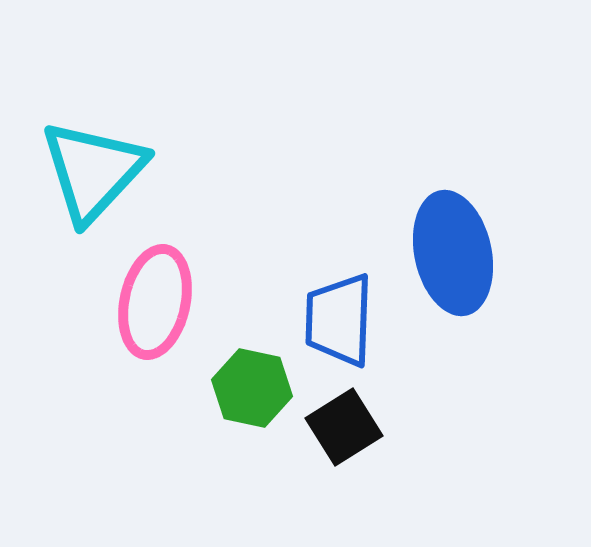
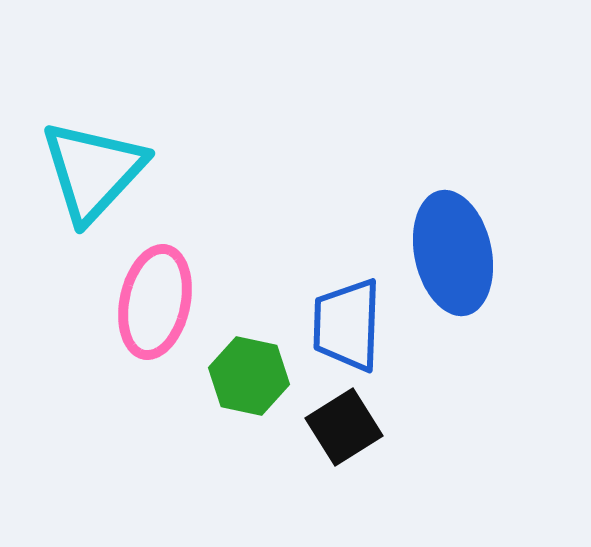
blue trapezoid: moved 8 px right, 5 px down
green hexagon: moved 3 px left, 12 px up
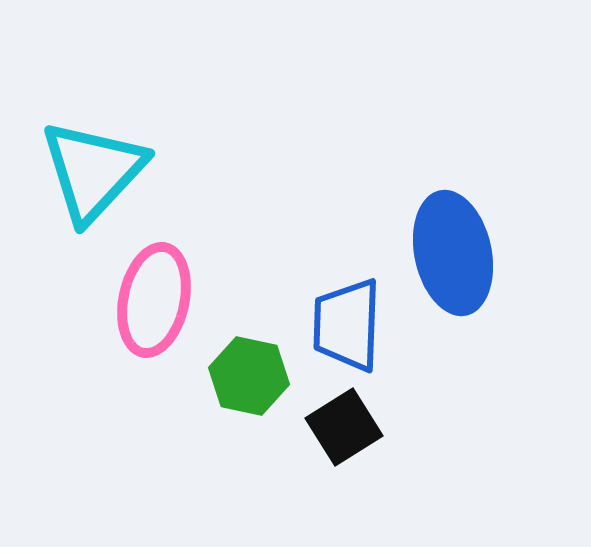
pink ellipse: moved 1 px left, 2 px up
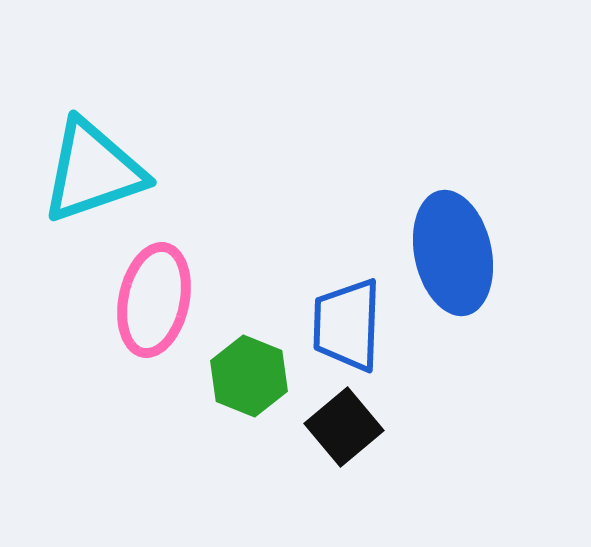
cyan triangle: rotated 28 degrees clockwise
green hexagon: rotated 10 degrees clockwise
black square: rotated 8 degrees counterclockwise
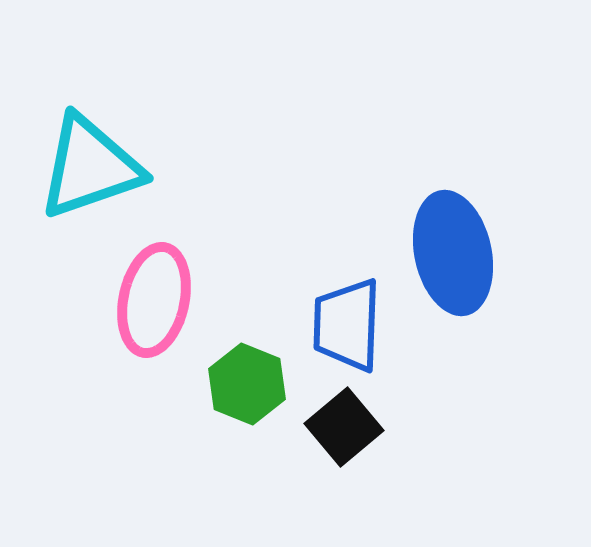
cyan triangle: moved 3 px left, 4 px up
green hexagon: moved 2 px left, 8 px down
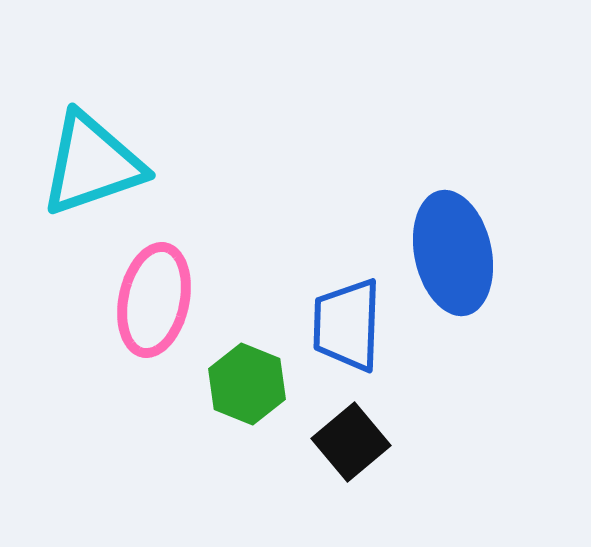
cyan triangle: moved 2 px right, 3 px up
black square: moved 7 px right, 15 px down
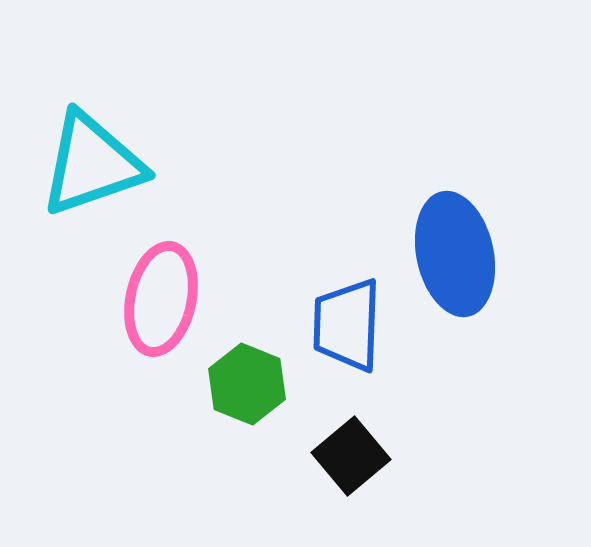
blue ellipse: moved 2 px right, 1 px down
pink ellipse: moved 7 px right, 1 px up
black square: moved 14 px down
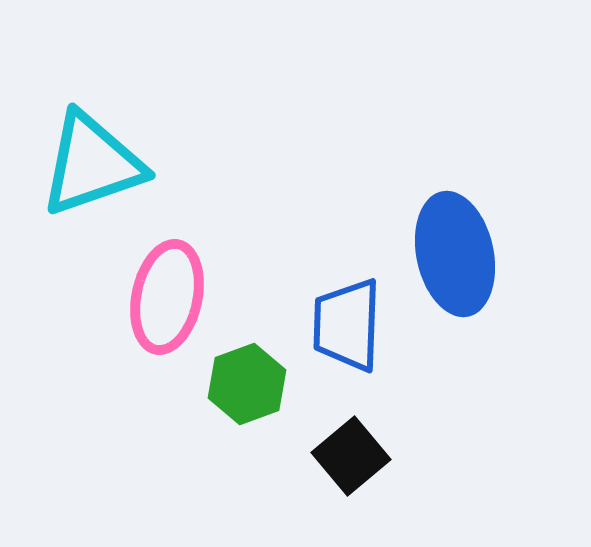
pink ellipse: moved 6 px right, 2 px up
green hexagon: rotated 18 degrees clockwise
